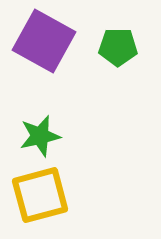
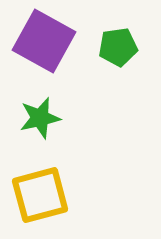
green pentagon: rotated 9 degrees counterclockwise
green star: moved 18 px up
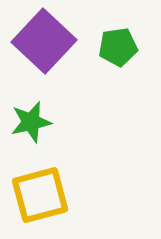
purple square: rotated 14 degrees clockwise
green star: moved 9 px left, 4 px down
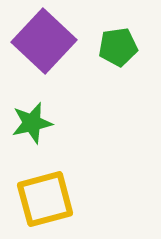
green star: moved 1 px right, 1 px down
yellow square: moved 5 px right, 4 px down
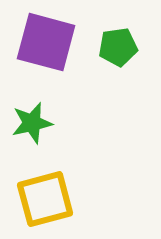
purple square: moved 2 px right, 1 px down; rotated 28 degrees counterclockwise
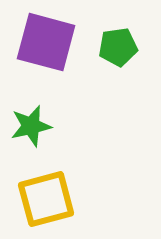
green star: moved 1 px left, 3 px down
yellow square: moved 1 px right
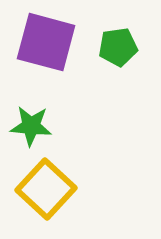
green star: rotated 18 degrees clockwise
yellow square: moved 10 px up; rotated 32 degrees counterclockwise
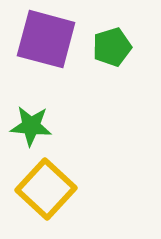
purple square: moved 3 px up
green pentagon: moved 6 px left; rotated 9 degrees counterclockwise
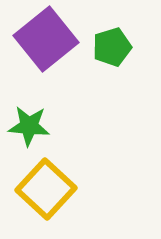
purple square: rotated 36 degrees clockwise
green star: moved 2 px left
